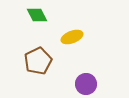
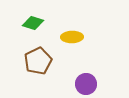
green diamond: moved 4 px left, 8 px down; rotated 45 degrees counterclockwise
yellow ellipse: rotated 20 degrees clockwise
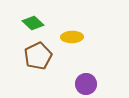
green diamond: rotated 25 degrees clockwise
brown pentagon: moved 5 px up
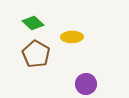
brown pentagon: moved 2 px left, 2 px up; rotated 16 degrees counterclockwise
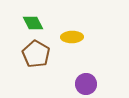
green diamond: rotated 20 degrees clockwise
